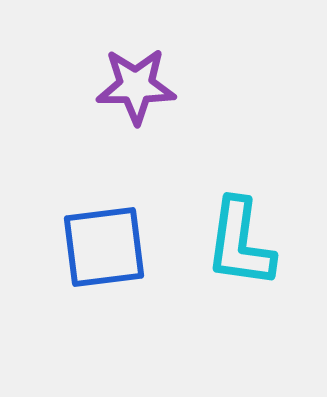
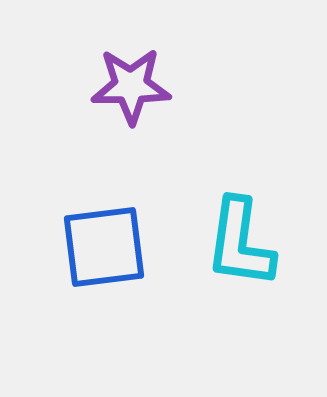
purple star: moved 5 px left
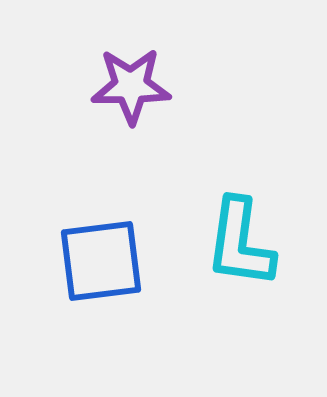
blue square: moved 3 px left, 14 px down
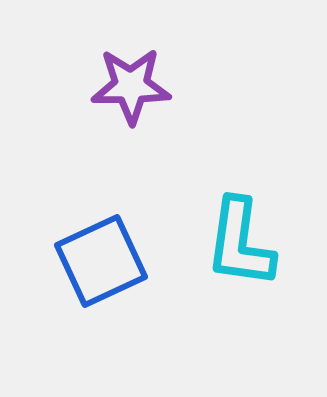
blue square: rotated 18 degrees counterclockwise
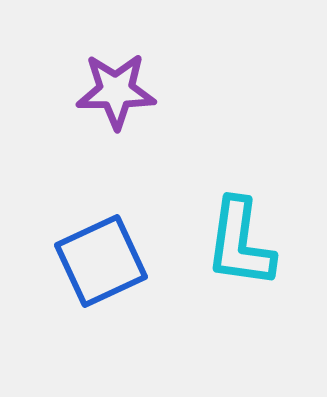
purple star: moved 15 px left, 5 px down
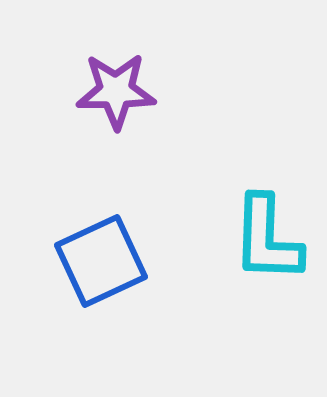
cyan L-shape: moved 27 px right, 4 px up; rotated 6 degrees counterclockwise
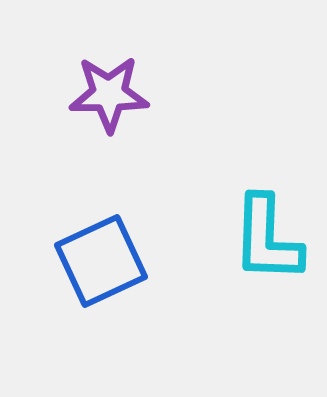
purple star: moved 7 px left, 3 px down
